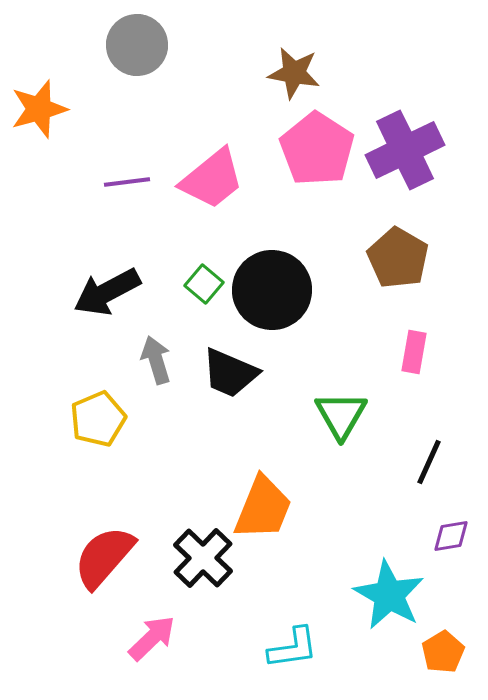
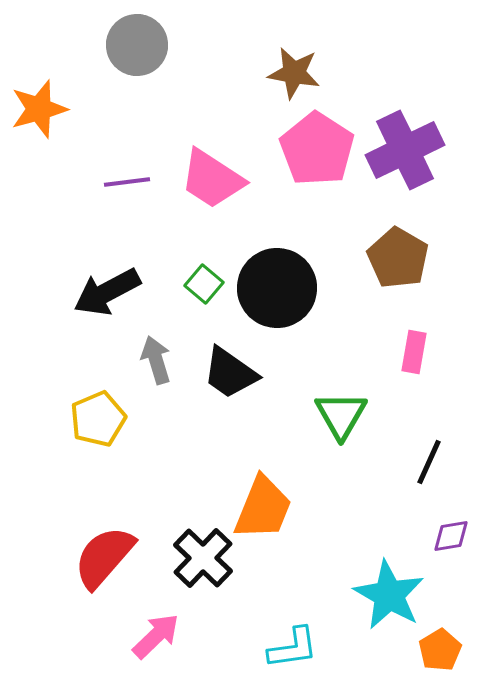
pink trapezoid: rotated 72 degrees clockwise
black circle: moved 5 px right, 2 px up
black trapezoid: rotated 12 degrees clockwise
pink arrow: moved 4 px right, 2 px up
orange pentagon: moved 3 px left, 2 px up
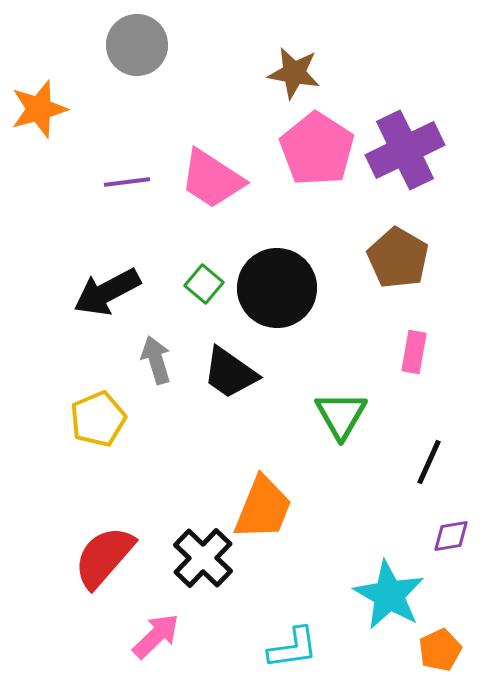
orange pentagon: rotated 6 degrees clockwise
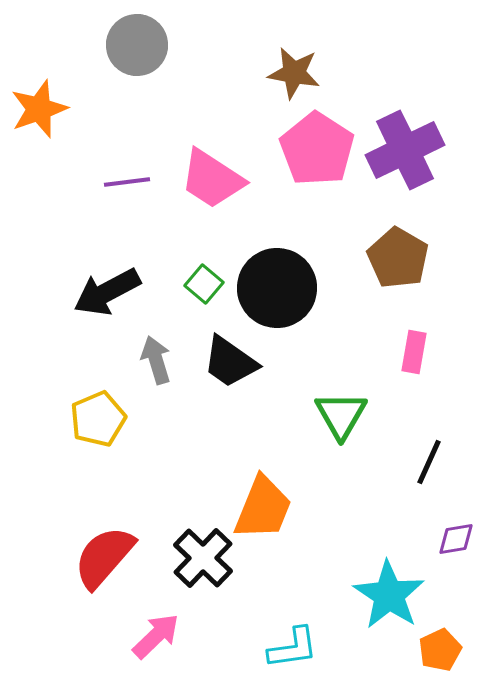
orange star: rotated 4 degrees counterclockwise
black trapezoid: moved 11 px up
purple diamond: moved 5 px right, 3 px down
cyan star: rotated 4 degrees clockwise
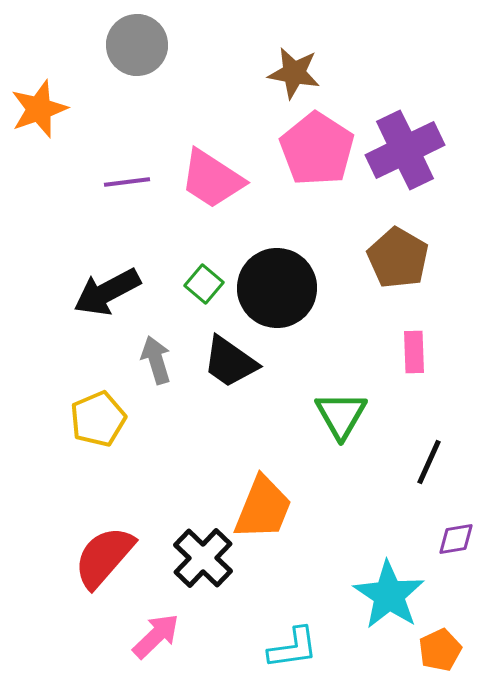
pink rectangle: rotated 12 degrees counterclockwise
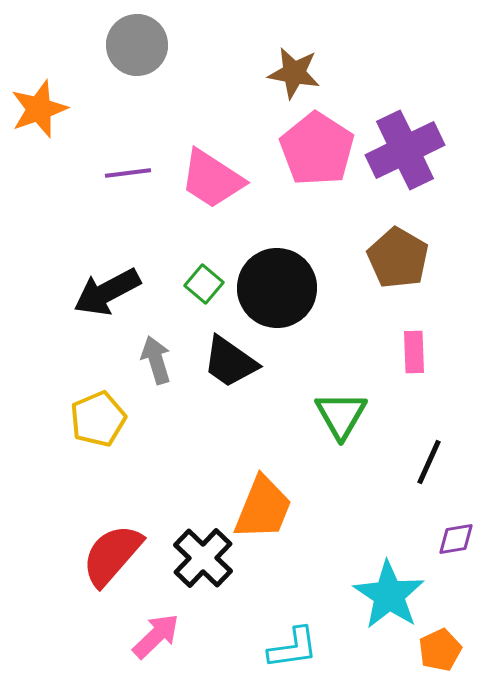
purple line: moved 1 px right, 9 px up
red semicircle: moved 8 px right, 2 px up
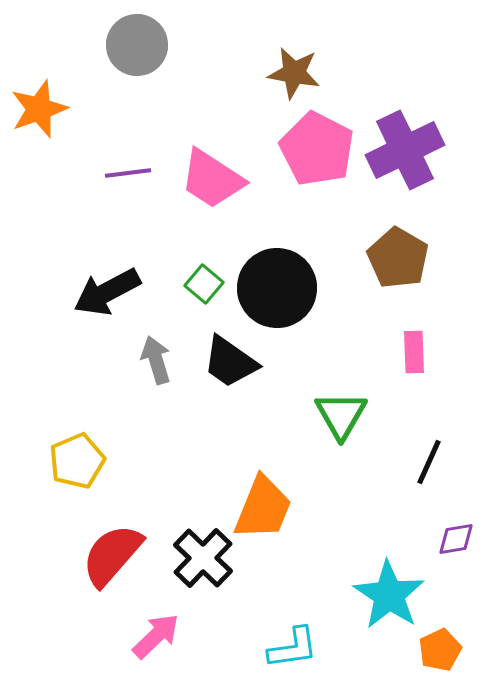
pink pentagon: rotated 6 degrees counterclockwise
yellow pentagon: moved 21 px left, 42 px down
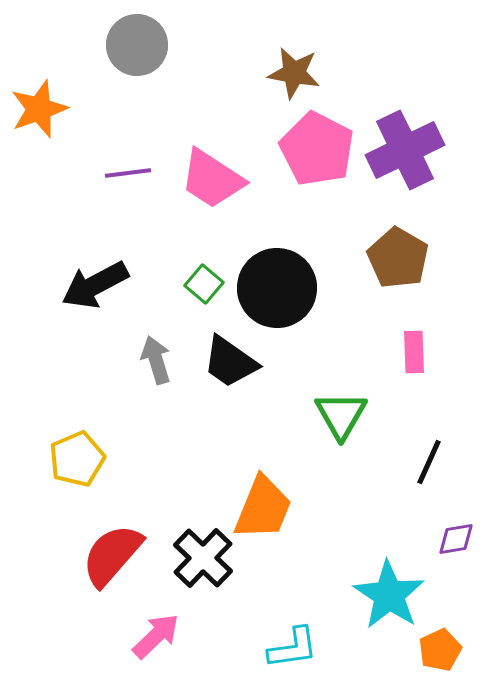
black arrow: moved 12 px left, 7 px up
yellow pentagon: moved 2 px up
